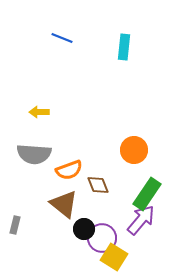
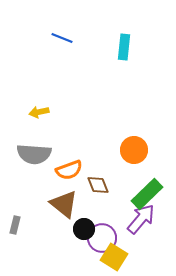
yellow arrow: rotated 12 degrees counterclockwise
green rectangle: rotated 12 degrees clockwise
purple arrow: moved 1 px up
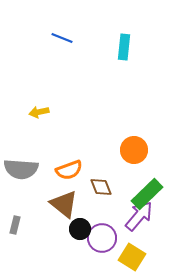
gray semicircle: moved 13 px left, 15 px down
brown diamond: moved 3 px right, 2 px down
purple arrow: moved 2 px left, 3 px up
black circle: moved 4 px left
yellow square: moved 18 px right
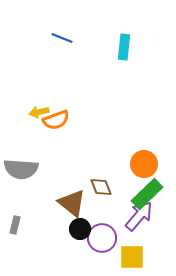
orange circle: moved 10 px right, 14 px down
orange semicircle: moved 13 px left, 50 px up
brown triangle: moved 8 px right, 1 px up
yellow square: rotated 32 degrees counterclockwise
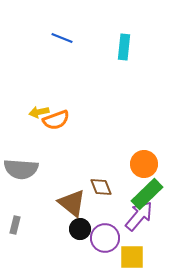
purple circle: moved 3 px right
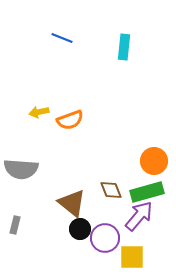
orange semicircle: moved 14 px right
orange circle: moved 10 px right, 3 px up
brown diamond: moved 10 px right, 3 px down
green rectangle: moved 2 px up; rotated 28 degrees clockwise
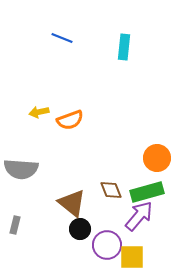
orange circle: moved 3 px right, 3 px up
purple circle: moved 2 px right, 7 px down
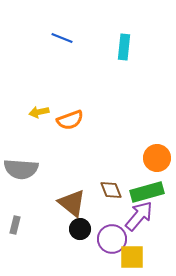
purple circle: moved 5 px right, 6 px up
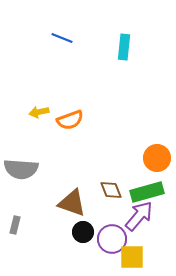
brown triangle: rotated 20 degrees counterclockwise
black circle: moved 3 px right, 3 px down
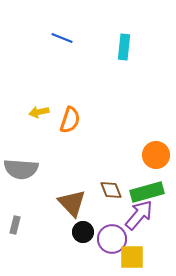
orange semicircle: rotated 52 degrees counterclockwise
orange circle: moved 1 px left, 3 px up
brown triangle: rotated 28 degrees clockwise
purple arrow: moved 1 px up
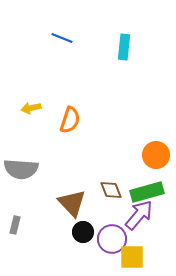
yellow arrow: moved 8 px left, 4 px up
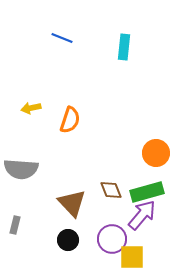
orange circle: moved 2 px up
purple arrow: moved 3 px right
black circle: moved 15 px left, 8 px down
